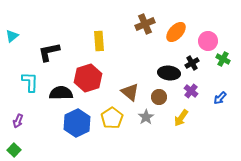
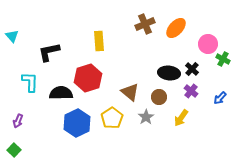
orange ellipse: moved 4 px up
cyan triangle: rotated 32 degrees counterclockwise
pink circle: moved 3 px down
black cross: moved 6 px down; rotated 16 degrees counterclockwise
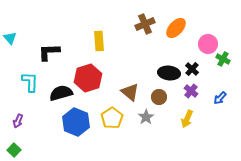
cyan triangle: moved 2 px left, 2 px down
black L-shape: rotated 10 degrees clockwise
black semicircle: rotated 15 degrees counterclockwise
yellow arrow: moved 6 px right, 1 px down; rotated 12 degrees counterclockwise
blue hexagon: moved 1 px left, 1 px up; rotated 12 degrees counterclockwise
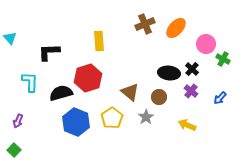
pink circle: moved 2 px left
yellow arrow: moved 6 px down; rotated 90 degrees clockwise
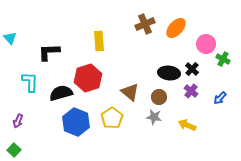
gray star: moved 8 px right; rotated 28 degrees counterclockwise
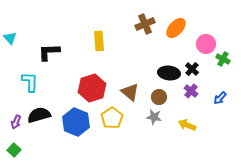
red hexagon: moved 4 px right, 10 px down
black semicircle: moved 22 px left, 22 px down
purple arrow: moved 2 px left, 1 px down
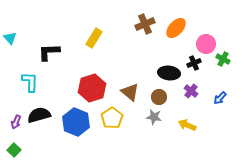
yellow rectangle: moved 5 px left, 3 px up; rotated 36 degrees clockwise
black cross: moved 2 px right, 6 px up; rotated 24 degrees clockwise
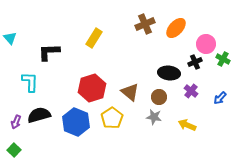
black cross: moved 1 px right, 1 px up
